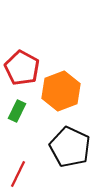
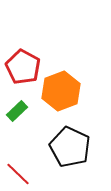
red pentagon: moved 1 px right, 1 px up
green rectangle: rotated 20 degrees clockwise
red line: rotated 72 degrees counterclockwise
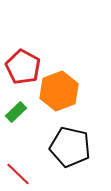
orange hexagon: moved 2 px left
green rectangle: moved 1 px left, 1 px down
black pentagon: rotated 12 degrees counterclockwise
